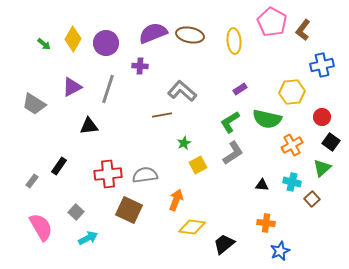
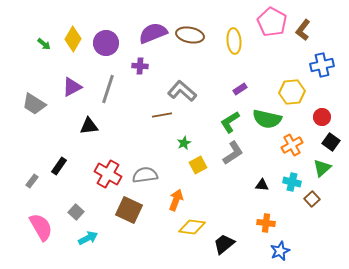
red cross at (108, 174): rotated 36 degrees clockwise
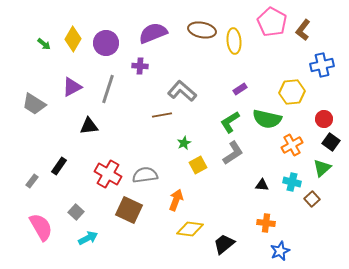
brown ellipse at (190, 35): moved 12 px right, 5 px up
red circle at (322, 117): moved 2 px right, 2 px down
yellow diamond at (192, 227): moved 2 px left, 2 px down
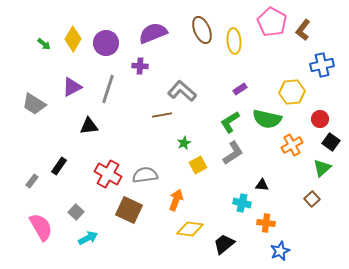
brown ellipse at (202, 30): rotated 56 degrees clockwise
red circle at (324, 119): moved 4 px left
cyan cross at (292, 182): moved 50 px left, 21 px down
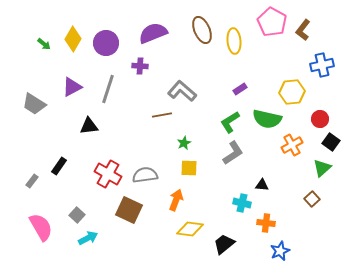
yellow square at (198, 165): moved 9 px left, 3 px down; rotated 30 degrees clockwise
gray square at (76, 212): moved 1 px right, 3 px down
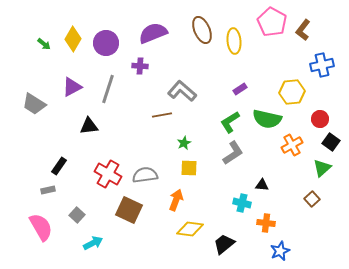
gray rectangle at (32, 181): moved 16 px right, 9 px down; rotated 40 degrees clockwise
cyan arrow at (88, 238): moved 5 px right, 5 px down
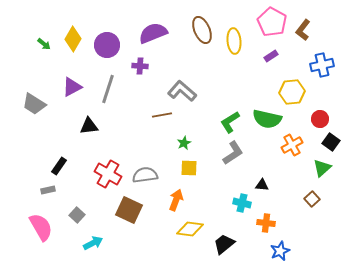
purple circle at (106, 43): moved 1 px right, 2 px down
purple rectangle at (240, 89): moved 31 px right, 33 px up
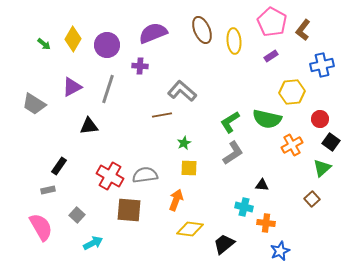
red cross at (108, 174): moved 2 px right, 2 px down
cyan cross at (242, 203): moved 2 px right, 4 px down
brown square at (129, 210): rotated 20 degrees counterclockwise
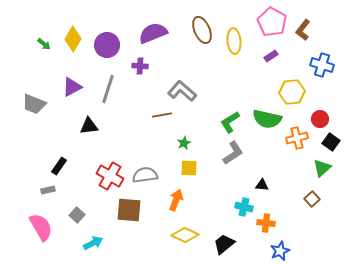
blue cross at (322, 65): rotated 30 degrees clockwise
gray trapezoid at (34, 104): rotated 10 degrees counterclockwise
orange cross at (292, 145): moved 5 px right, 7 px up; rotated 15 degrees clockwise
yellow diamond at (190, 229): moved 5 px left, 6 px down; rotated 16 degrees clockwise
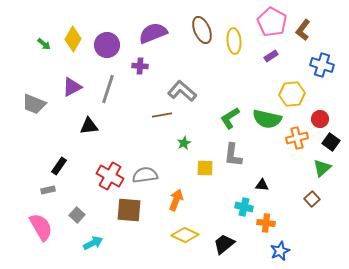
yellow hexagon at (292, 92): moved 2 px down
green L-shape at (230, 122): moved 4 px up
gray L-shape at (233, 153): moved 2 px down; rotated 130 degrees clockwise
yellow square at (189, 168): moved 16 px right
